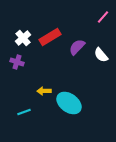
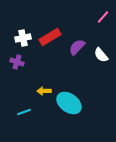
white cross: rotated 28 degrees clockwise
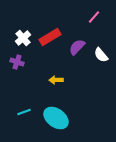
pink line: moved 9 px left
white cross: rotated 28 degrees counterclockwise
yellow arrow: moved 12 px right, 11 px up
cyan ellipse: moved 13 px left, 15 px down
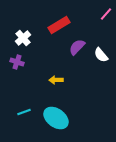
pink line: moved 12 px right, 3 px up
red rectangle: moved 9 px right, 12 px up
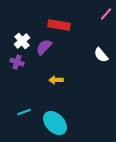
red rectangle: rotated 40 degrees clockwise
white cross: moved 1 px left, 3 px down
purple semicircle: moved 33 px left
cyan ellipse: moved 1 px left, 5 px down; rotated 10 degrees clockwise
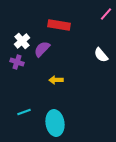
purple semicircle: moved 2 px left, 2 px down
cyan ellipse: rotated 35 degrees clockwise
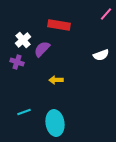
white cross: moved 1 px right, 1 px up
white semicircle: rotated 70 degrees counterclockwise
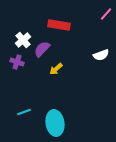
yellow arrow: moved 11 px up; rotated 40 degrees counterclockwise
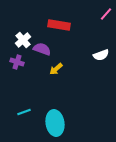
purple semicircle: rotated 66 degrees clockwise
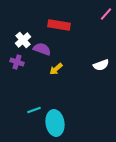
white semicircle: moved 10 px down
cyan line: moved 10 px right, 2 px up
